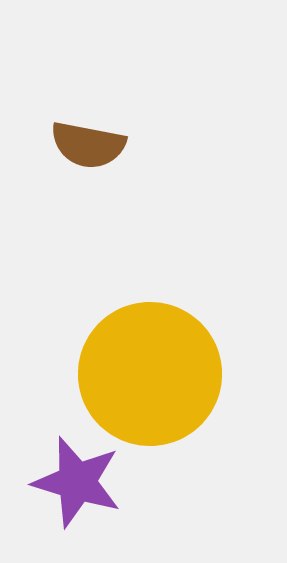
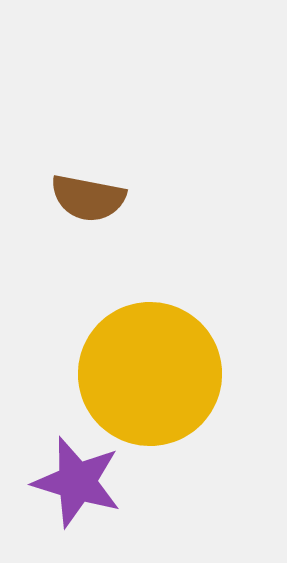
brown semicircle: moved 53 px down
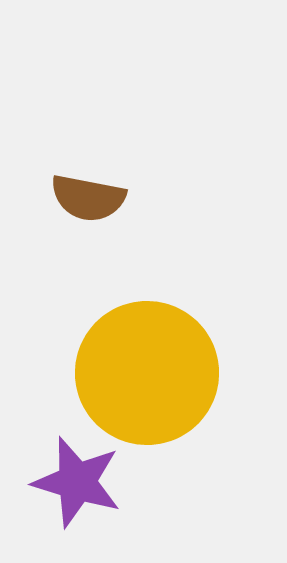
yellow circle: moved 3 px left, 1 px up
